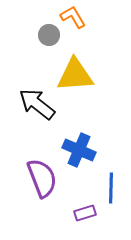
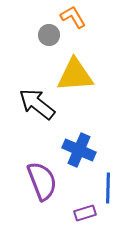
purple semicircle: moved 3 px down
blue line: moved 3 px left
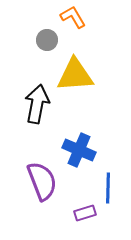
gray circle: moved 2 px left, 5 px down
black arrow: rotated 63 degrees clockwise
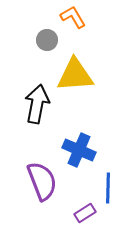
purple rectangle: rotated 15 degrees counterclockwise
